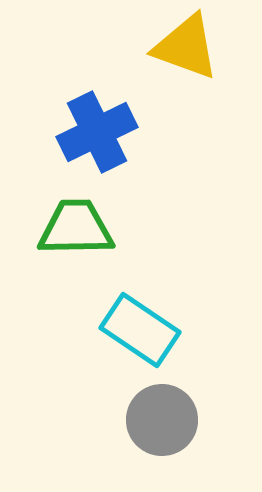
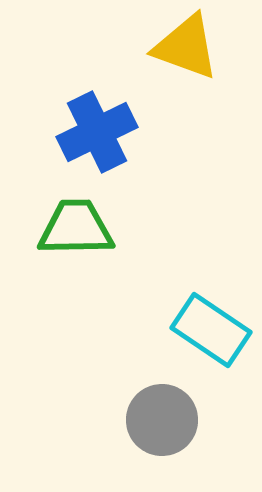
cyan rectangle: moved 71 px right
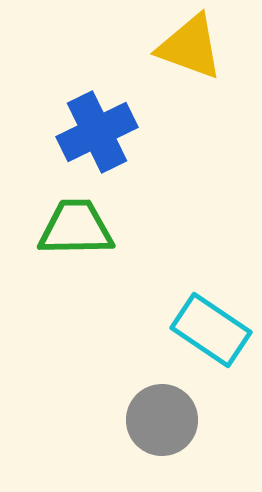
yellow triangle: moved 4 px right
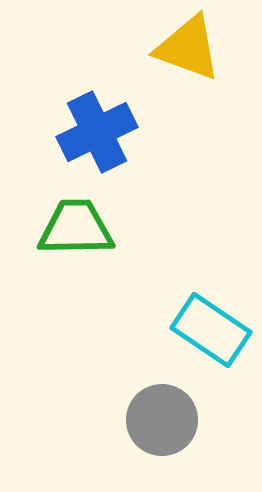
yellow triangle: moved 2 px left, 1 px down
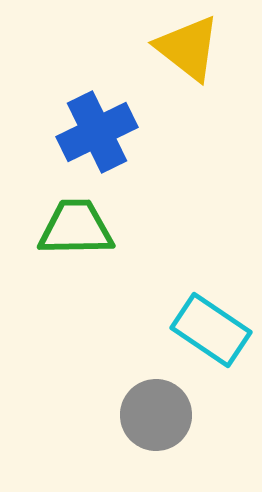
yellow triangle: rotated 18 degrees clockwise
gray circle: moved 6 px left, 5 px up
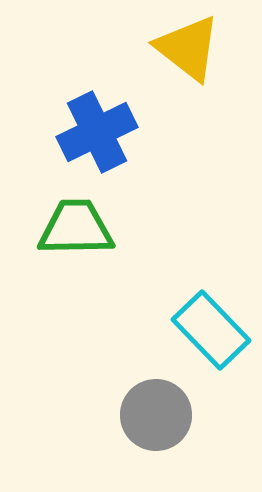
cyan rectangle: rotated 12 degrees clockwise
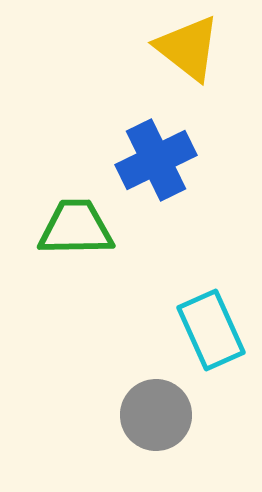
blue cross: moved 59 px right, 28 px down
cyan rectangle: rotated 20 degrees clockwise
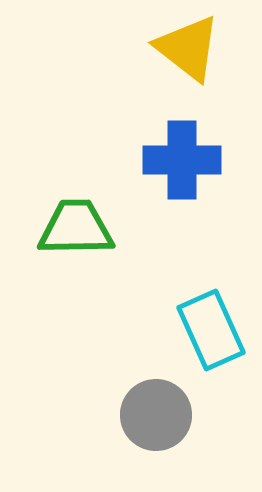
blue cross: moved 26 px right; rotated 26 degrees clockwise
